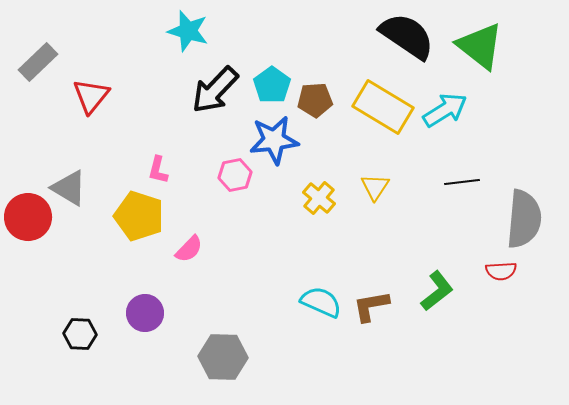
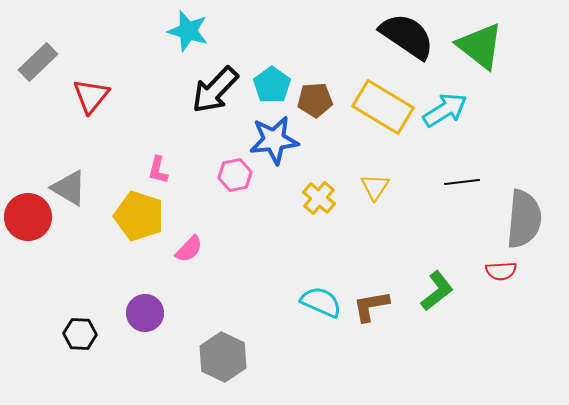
gray hexagon: rotated 24 degrees clockwise
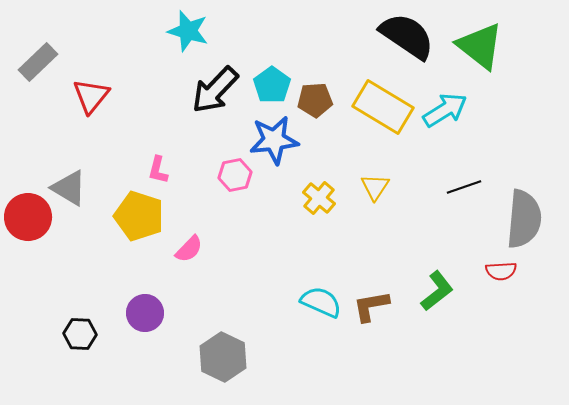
black line: moved 2 px right, 5 px down; rotated 12 degrees counterclockwise
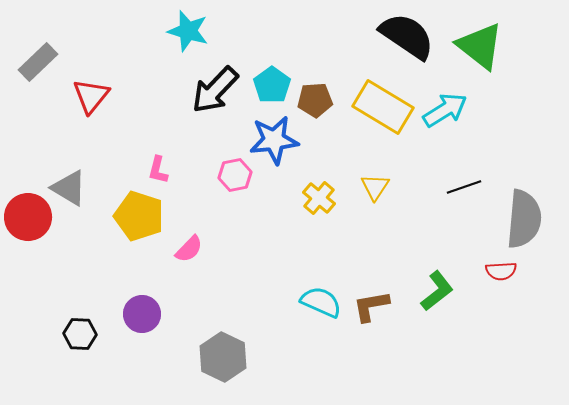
purple circle: moved 3 px left, 1 px down
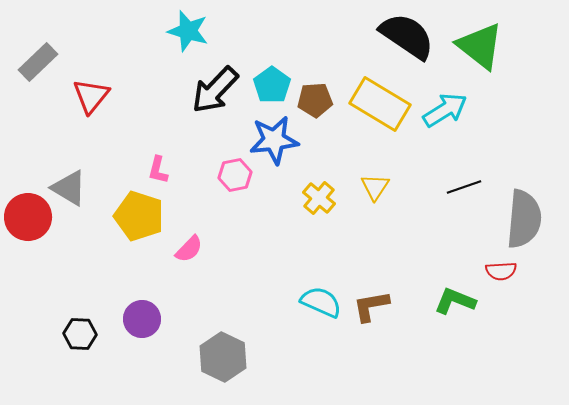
yellow rectangle: moved 3 px left, 3 px up
green L-shape: moved 18 px right, 10 px down; rotated 120 degrees counterclockwise
purple circle: moved 5 px down
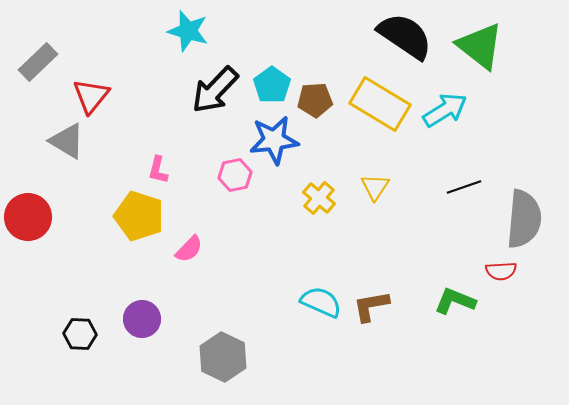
black semicircle: moved 2 px left
gray triangle: moved 2 px left, 47 px up
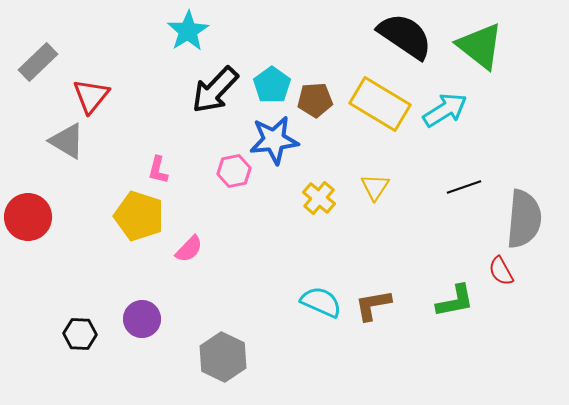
cyan star: rotated 24 degrees clockwise
pink hexagon: moved 1 px left, 4 px up
red semicircle: rotated 64 degrees clockwise
green L-shape: rotated 147 degrees clockwise
brown L-shape: moved 2 px right, 1 px up
